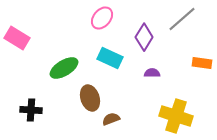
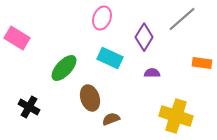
pink ellipse: rotated 20 degrees counterclockwise
green ellipse: rotated 16 degrees counterclockwise
black cross: moved 2 px left, 3 px up; rotated 25 degrees clockwise
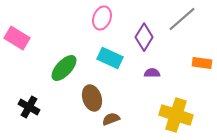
brown ellipse: moved 2 px right
yellow cross: moved 1 px up
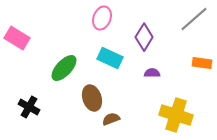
gray line: moved 12 px right
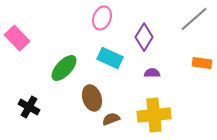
pink rectangle: rotated 15 degrees clockwise
yellow cross: moved 22 px left; rotated 24 degrees counterclockwise
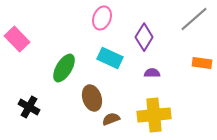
pink rectangle: moved 1 px down
green ellipse: rotated 12 degrees counterclockwise
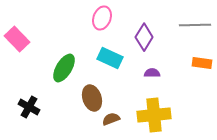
gray line: moved 1 px right, 6 px down; rotated 40 degrees clockwise
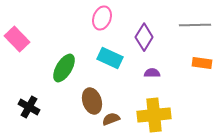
brown ellipse: moved 3 px down
